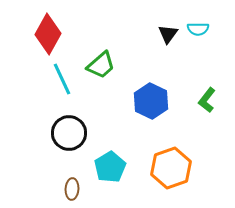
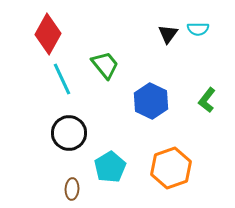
green trapezoid: moved 4 px right; rotated 88 degrees counterclockwise
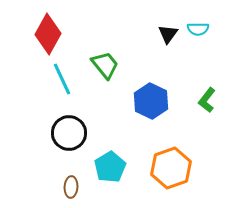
brown ellipse: moved 1 px left, 2 px up
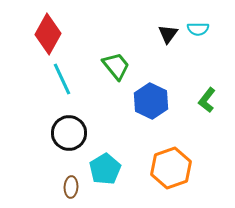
green trapezoid: moved 11 px right, 1 px down
cyan pentagon: moved 5 px left, 2 px down
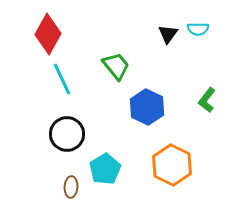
blue hexagon: moved 4 px left, 6 px down
black circle: moved 2 px left, 1 px down
orange hexagon: moved 1 px right, 3 px up; rotated 15 degrees counterclockwise
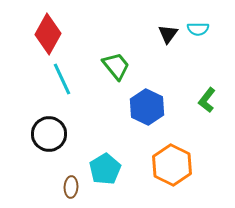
black circle: moved 18 px left
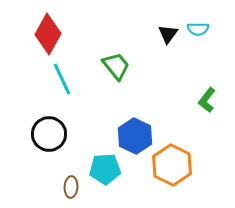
blue hexagon: moved 12 px left, 29 px down
cyan pentagon: rotated 28 degrees clockwise
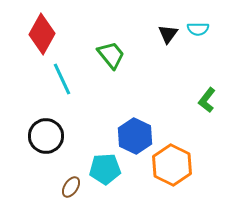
red diamond: moved 6 px left
green trapezoid: moved 5 px left, 11 px up
black circle: moved 3 px left, 2 px down
brown ellipse: rotated 30 degrees clockwise
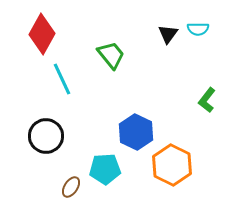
blue hexagon: moved 1 px right, 4 px up
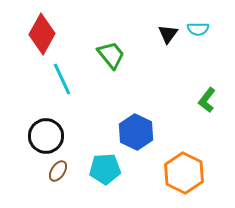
orange hexagon: moved 12 px right, 8 px down
brown ellipse: moved 13 px left, 16 px up
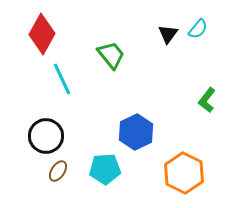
cyan semicircle: rotated 50 degrees counterclockwise
blue hexagon: rotated 8 degrees clockwise
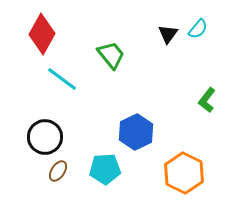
cyan line: rotated 28 degrees counterclockwise
black circle: moved 1 px left, 1 px down
